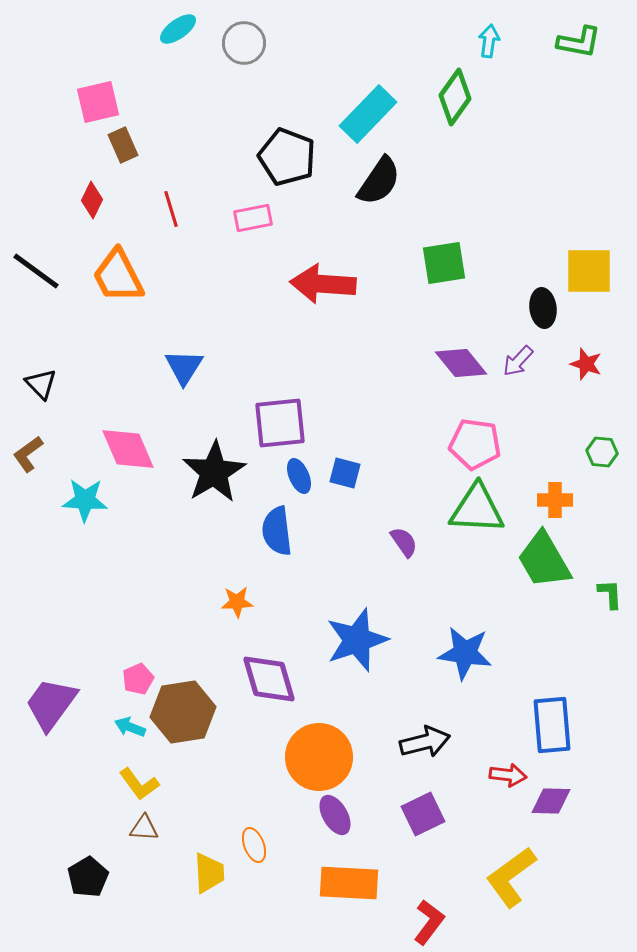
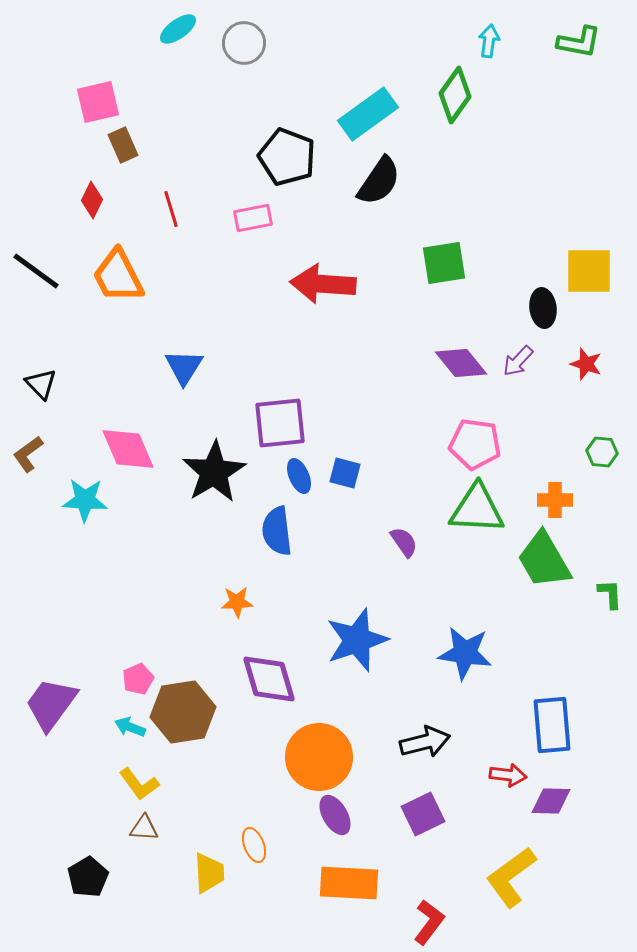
green diamond at (455, 97): moved 2 px up
cyan rectangle at (368, 114): rotated 10 degrees clockwise
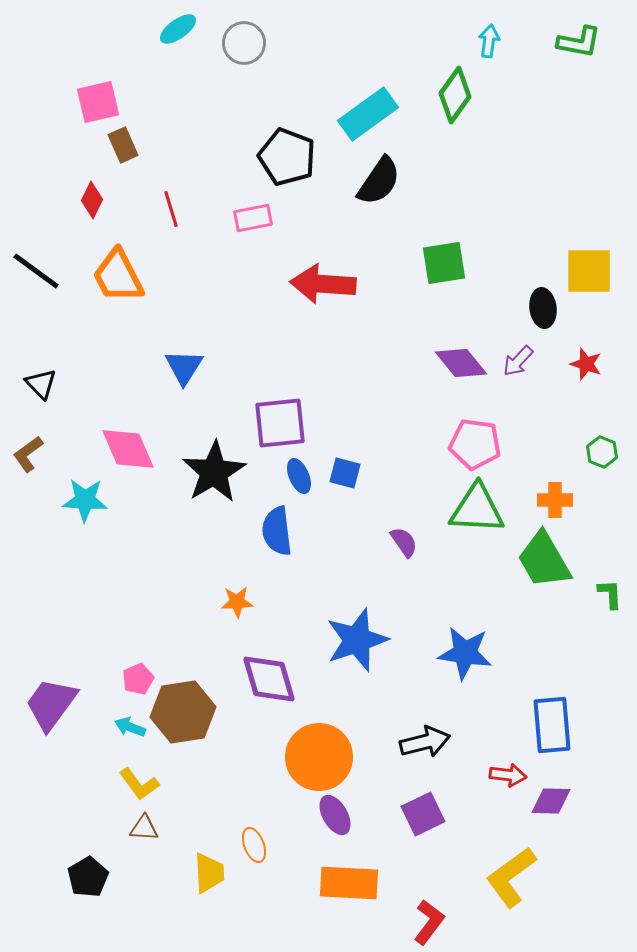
green hexagon at (602, 452): rotated 16 degrees clockwise
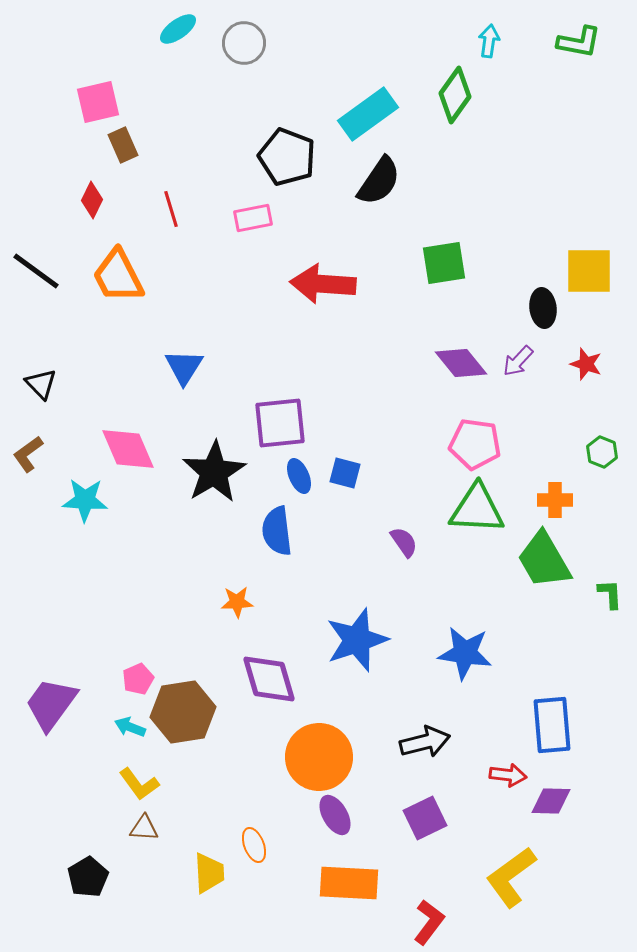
purple square at (423, 814): moved 2 px right, 4 px down
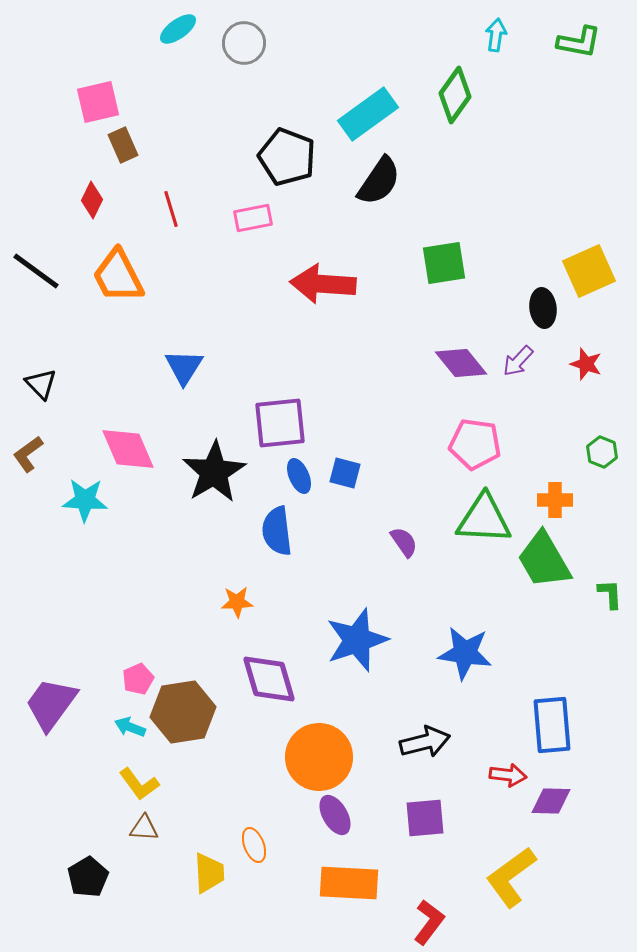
cyan arrow at (489, 41): moved 7 px right, 6 px up
yellow square at (589, 271): rotated 24 degrees counterclockwise
green triangle at (477, 509): moved 7 px right, 10 px down
purple square at (425, 818): rotated 21 degrees clockwise
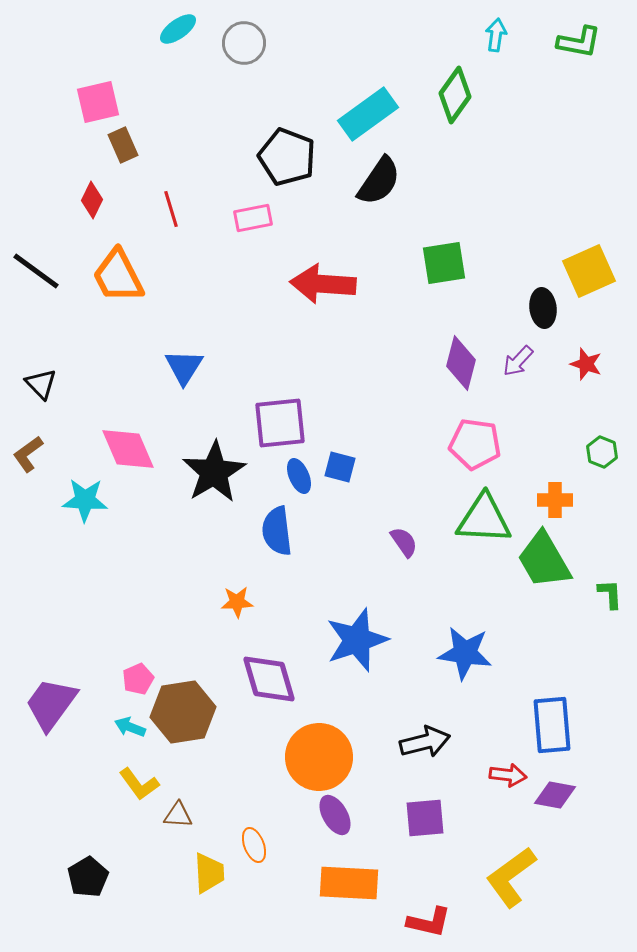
purple diamond at (461, 363): rotated 54 degrees clockwise
blue square at (345, 473): moved 5 px left, 6 px up
purple diamond at (551, 801): moved 4 px right, 6 px up; rotated 9 degrees clockwise
brown triangle at (144, 828): moved 34 px right, 13 px up
red L-shape at (429, 922): rotated 66 degrees clockwise
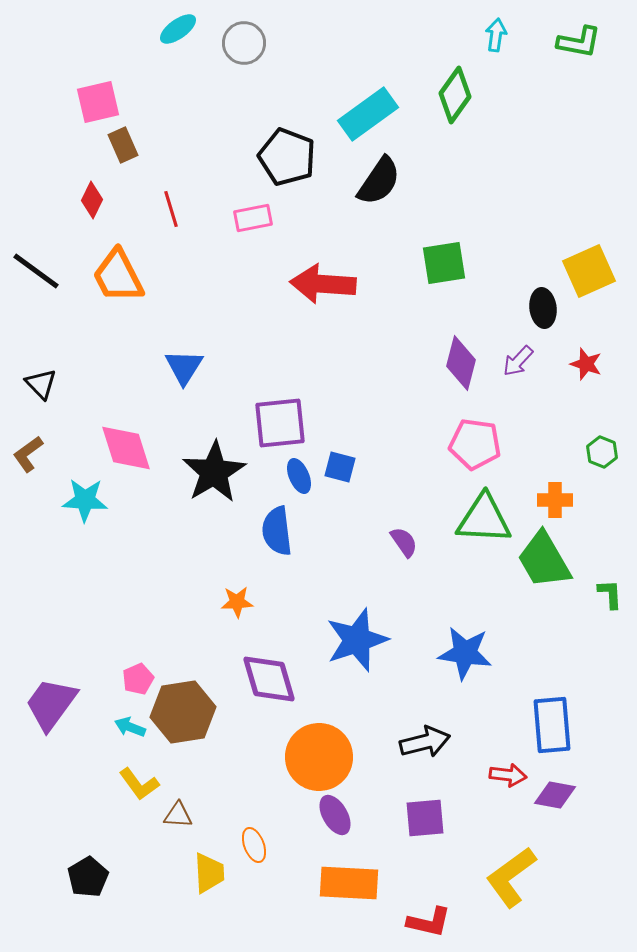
pink diamond at (128, 449): moved 2 px left, 1 px up; rotated 6 degrees clockwise
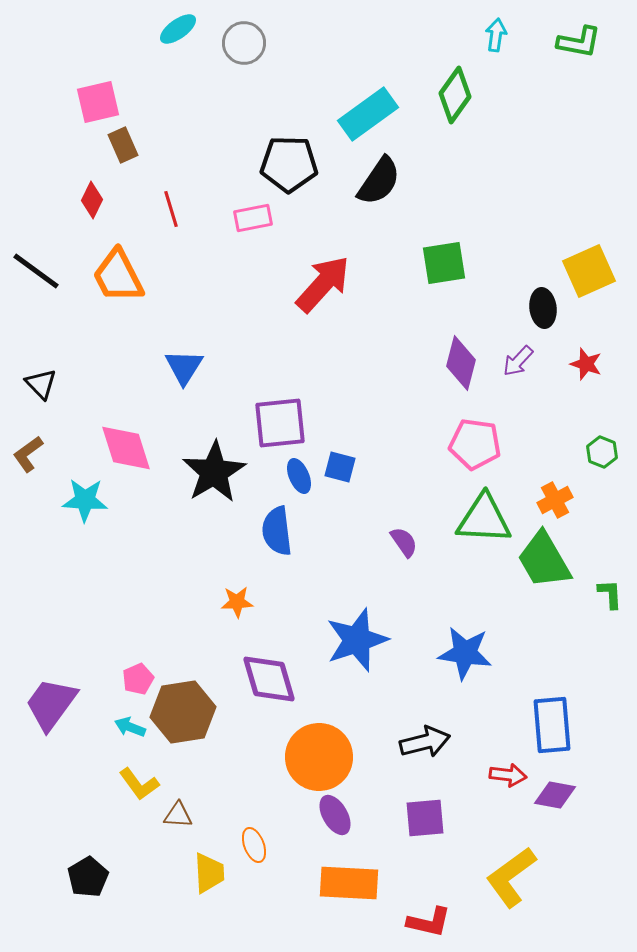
black pentagon at (287, 157): moved 2 px right, 7 px down; rotated 20 degrees counterclockwise
red arrow at (323, 284): rotated 128 degrees clockwise
orange cross at (555, 500): rotated 28 degrees counterclockwise
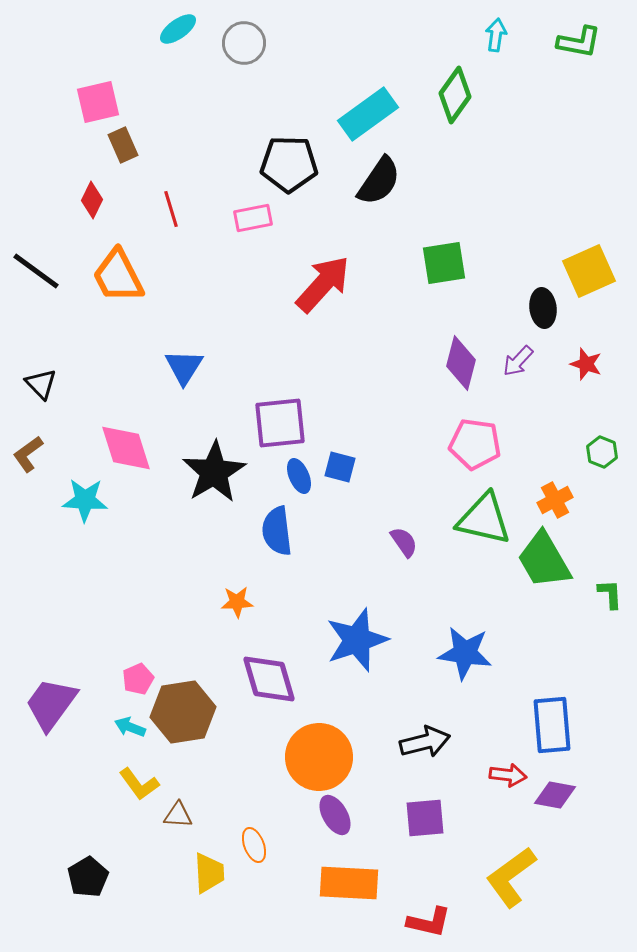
green triangle at (484, 519): rotated 10 degrees clockwise
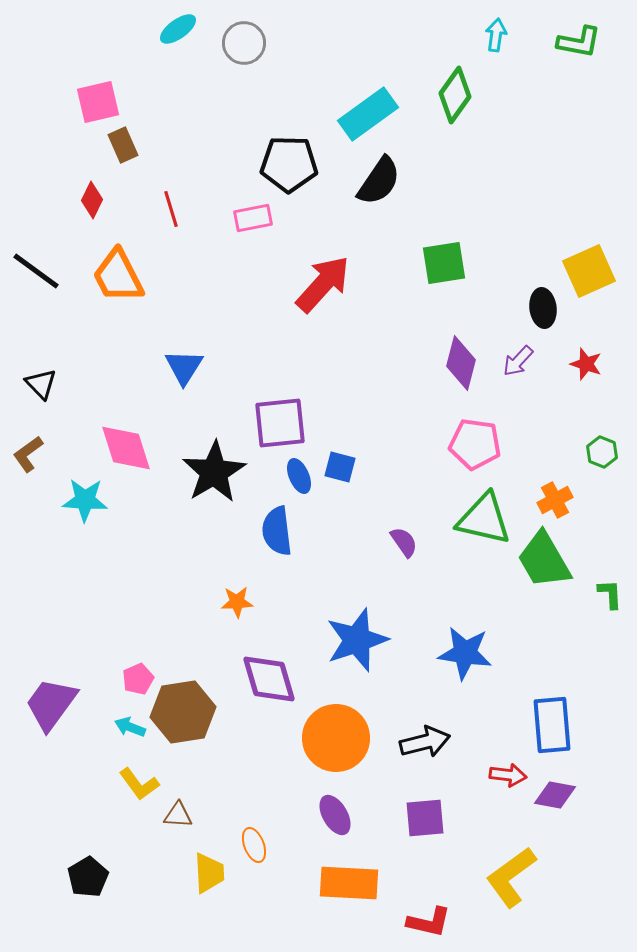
orange circle at (319, 757): moved 17 px right, 19 px up
